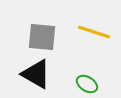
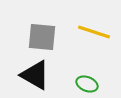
black triangle: moved 1 px left, 1 px down
green ellipse: rotated 10 degrees counterclockwise
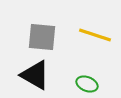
yellow line: moved 1 px right, 3 px down
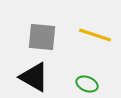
black triangle: moved 1 px left, 2 px down
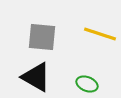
yellow line: moved 5 px right, 1 px up
black triangle: moved 2 px right
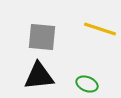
yellow line: moved 5 px up
black triangle: moved 3 px right, 1 px up; rotated 36 degrees counterclockwise
